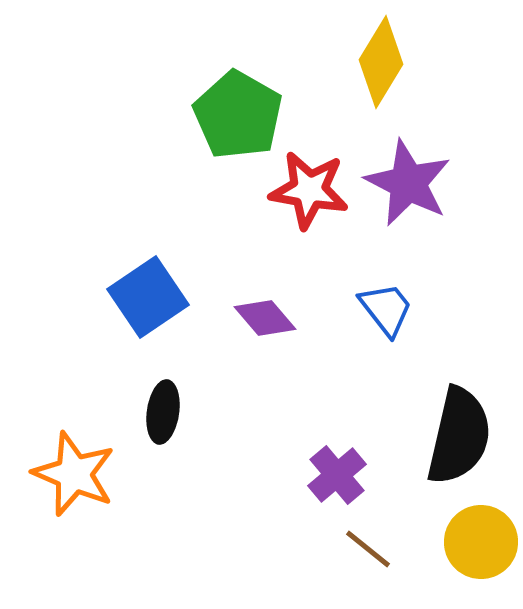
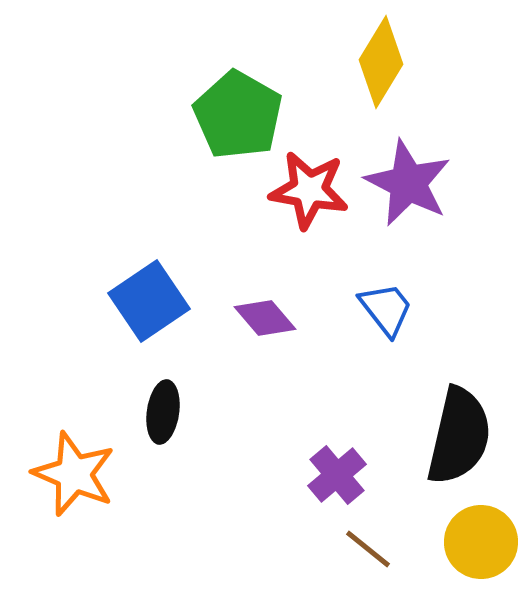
blue square: moved 1 px right, 4 px down
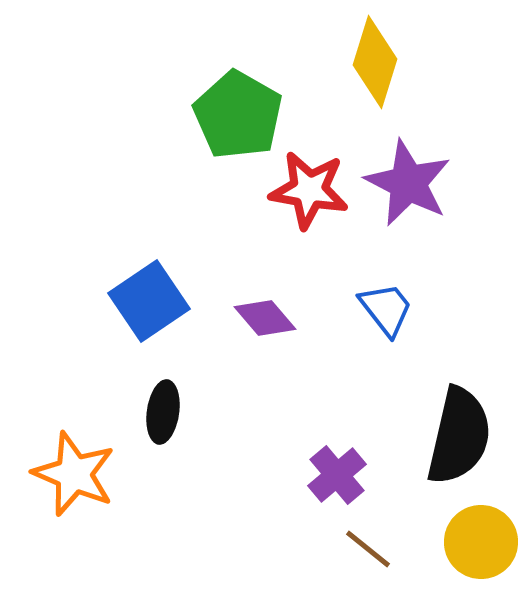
yellow diamond: moved 6 px left; rotated 14 degrees counterclockwise
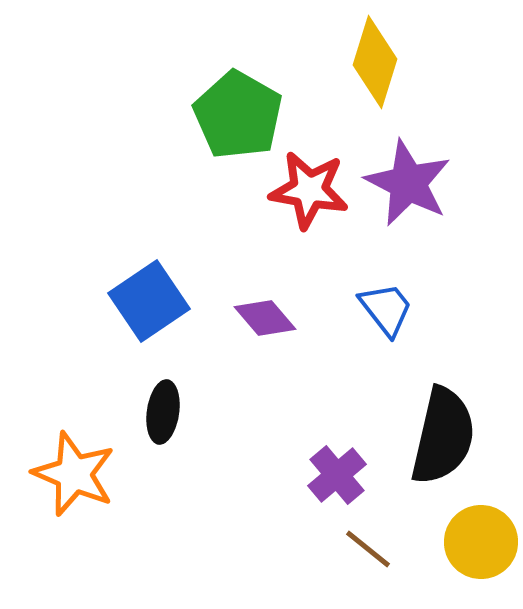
black semicircle: moved 16 px left
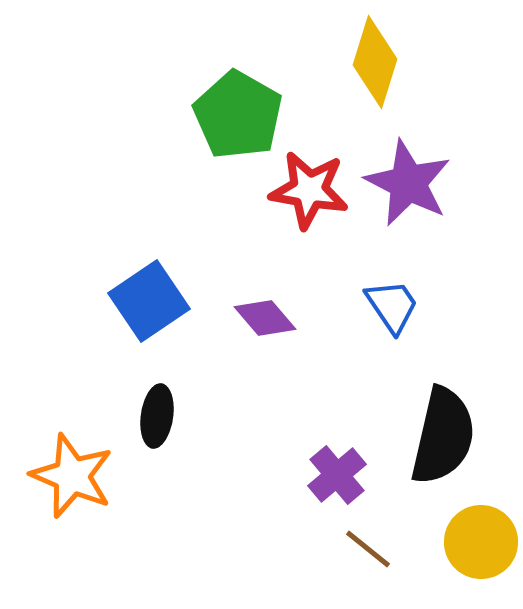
blue trapezoid: moved 6 px right, 3 px up; rotated 4 degrees clockwise
black ellipse: moved 6 px left, 4 px down
orange star: moved 2 px left, 2 px down
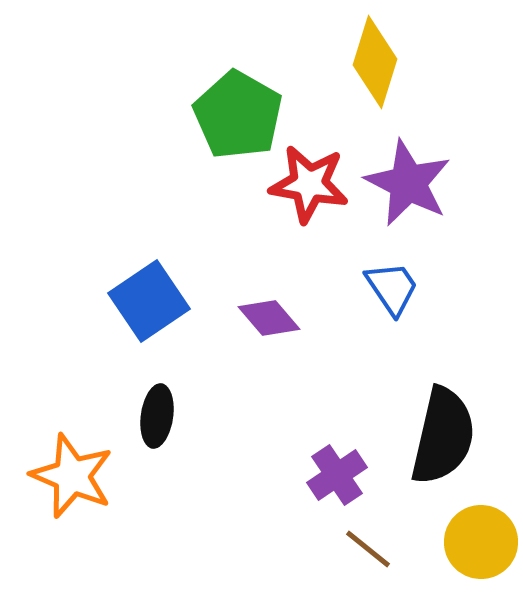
red star: moved 6 px up
blue trapezoid: moved 18 px up
purple diamond: moved 4 px right
purple cross: rotated 6 degrees clockwise
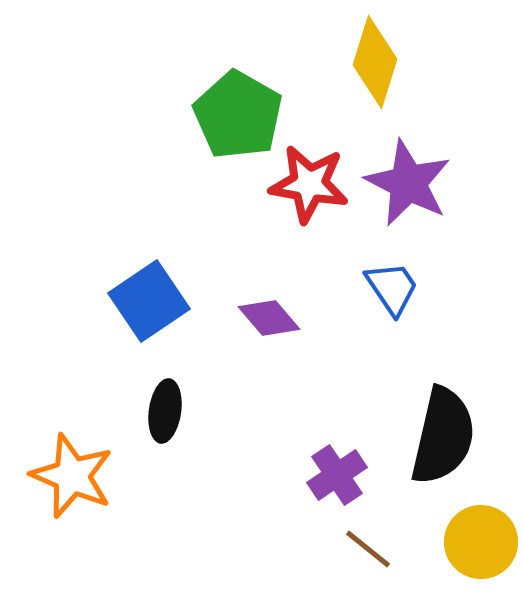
black ellipse: moved 8 px right, 5 px up
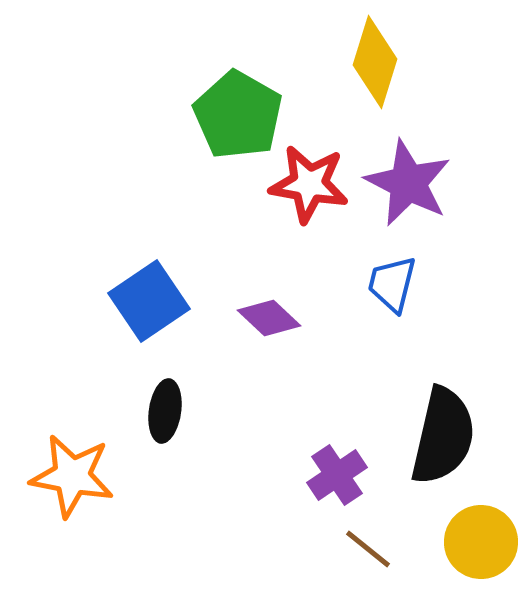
blue trapezoid: moved 4 px up; rotated 132 degrees counterclockwise
purple diamond: rotated 6 degrees counterclockwise
orange star: rotated 12 degrees counterclockwise
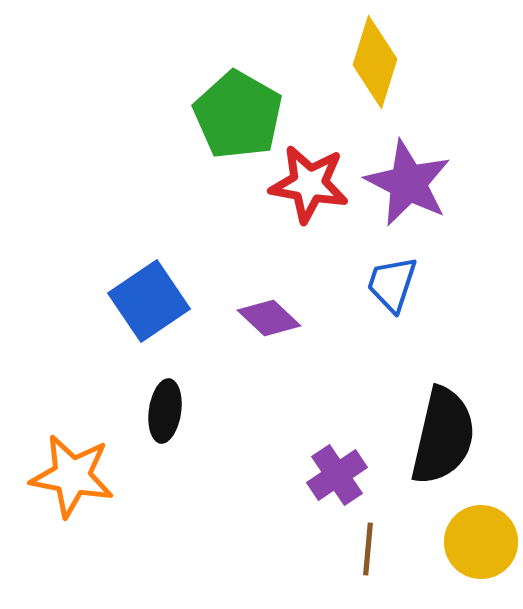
blue trapezoid: rotated 4 degrees clockwise
brown line: rotated 56 degrees clockwise
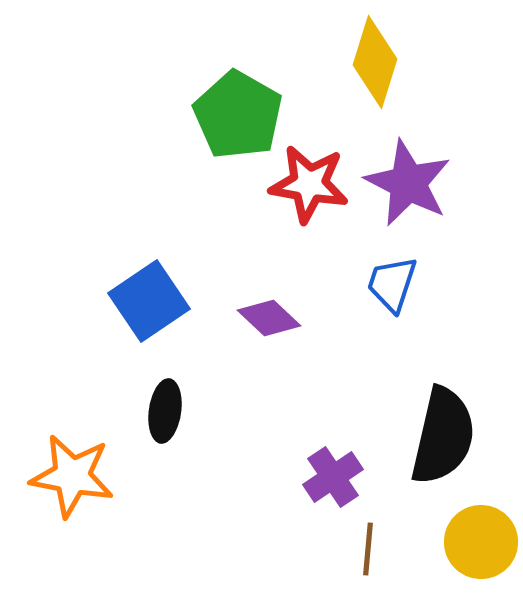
purple cross: moved 4 px left, 2 px down
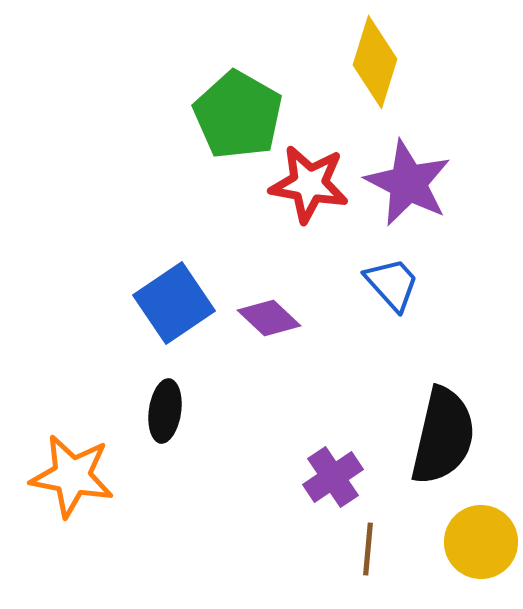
blue trapezoid: rotated 120 degrees clockwise
blue square: moved 25 px right, 2 px down
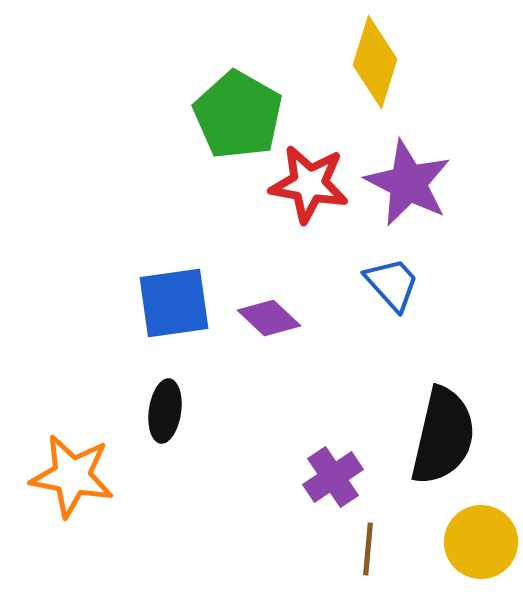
blue square: rotated 26 degrees clockwise
